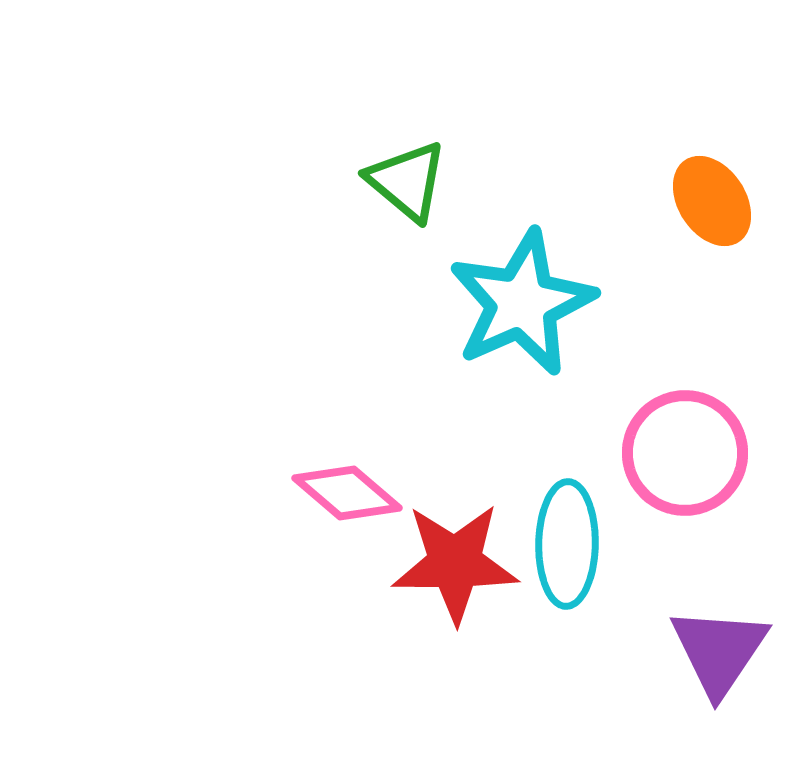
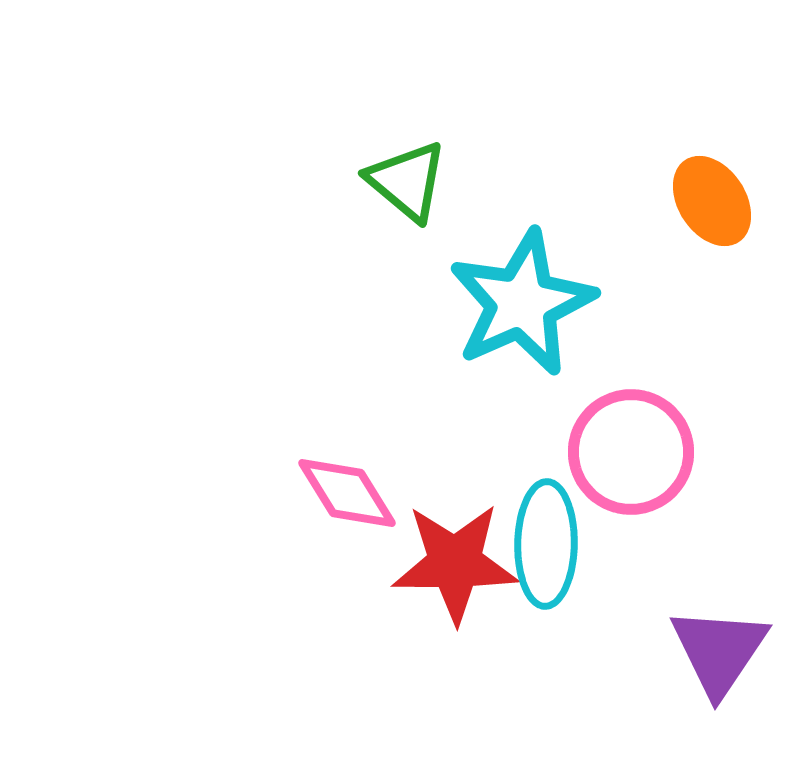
pink circle: moved 54 px left, 1 px up
pink diamond: rotated 18 degrees clockwise
cyan ellipse: moved 21 px left
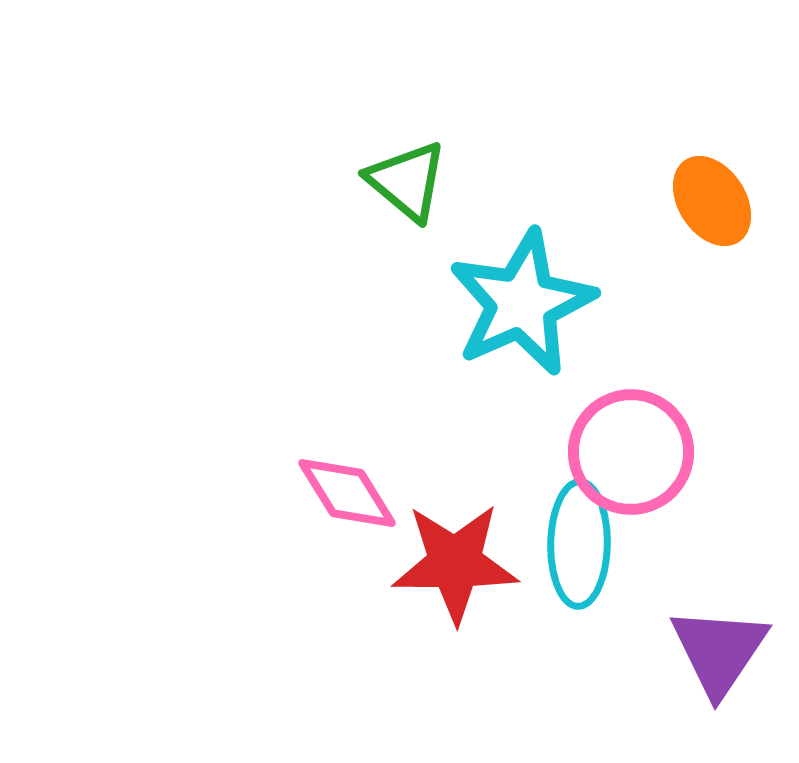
cyan ellipse: moved 33 px right
